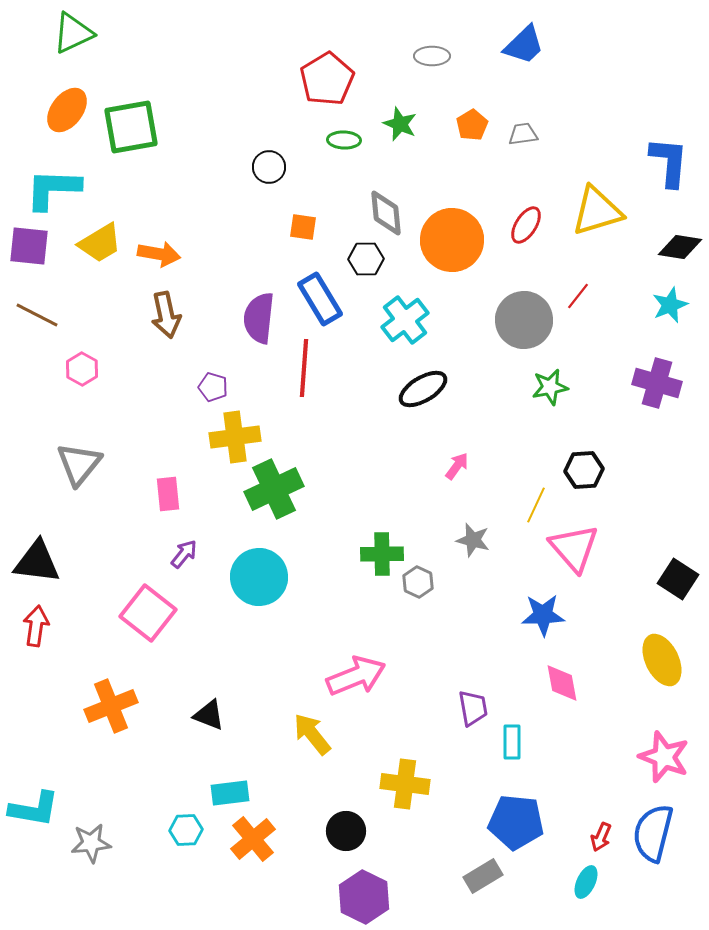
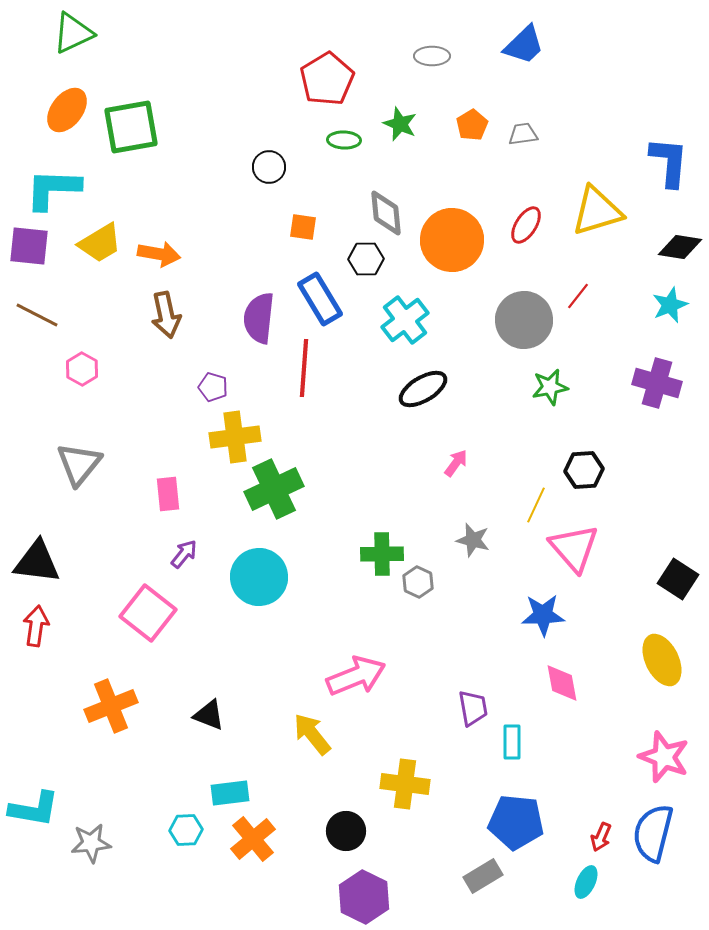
pink arrow at (457, 466): moved 1 px left, 3 px up
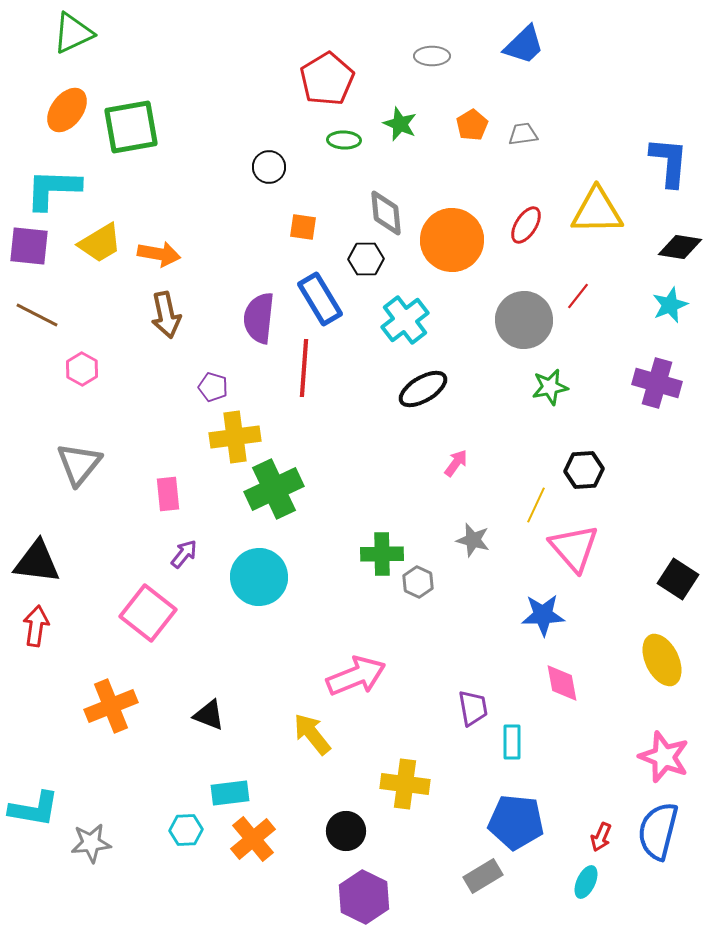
yellow triangle at (597, 211): rotated 16 degrees clockwise
blue semicircle at (653, 833): moved 5 px right, 2 px up
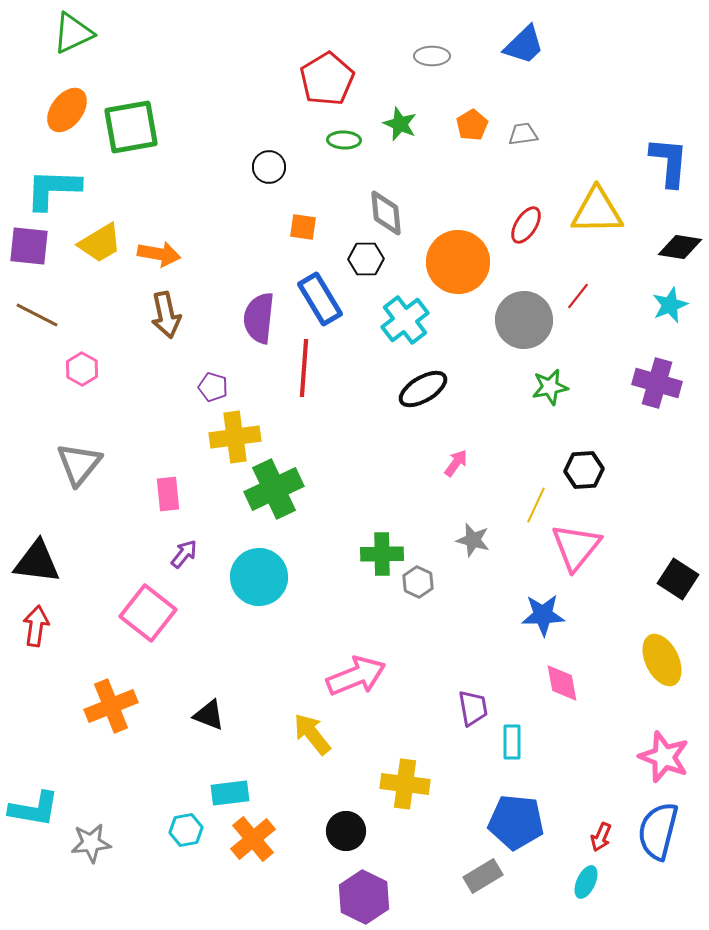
orange circle at (452, 240): moved 6 px right, 22 px down
pink triangle at (574, 548): moved 2 px right, 1 px up; rotated 20 degrees clockwise
cyan hexagon at (186, 830): rotated 8 degrees counterclockwise
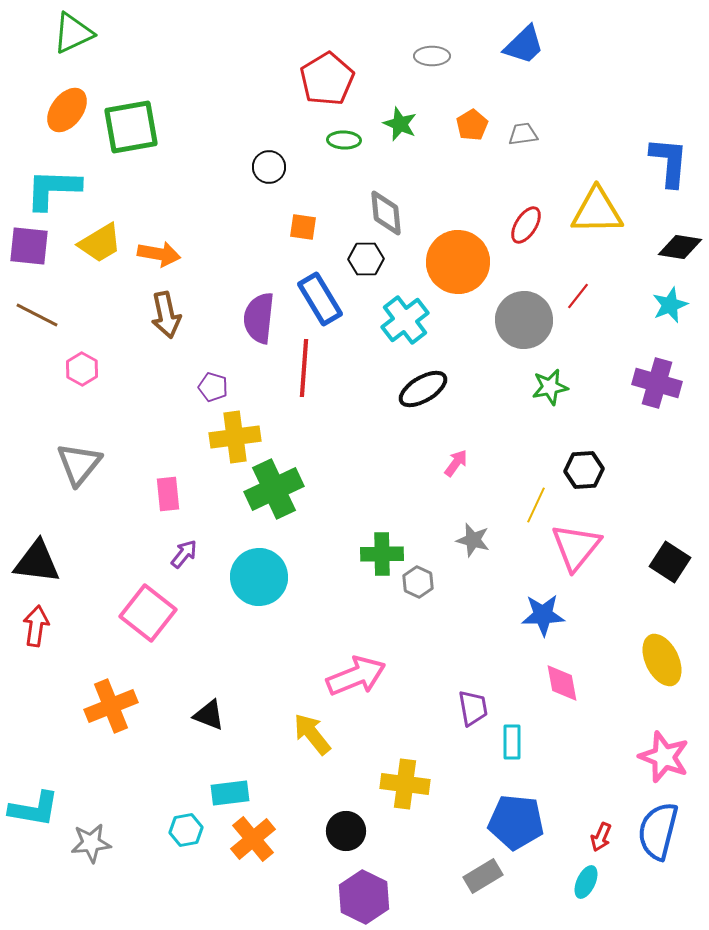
black square at (678, 579): moved 8 px left, 17 px up
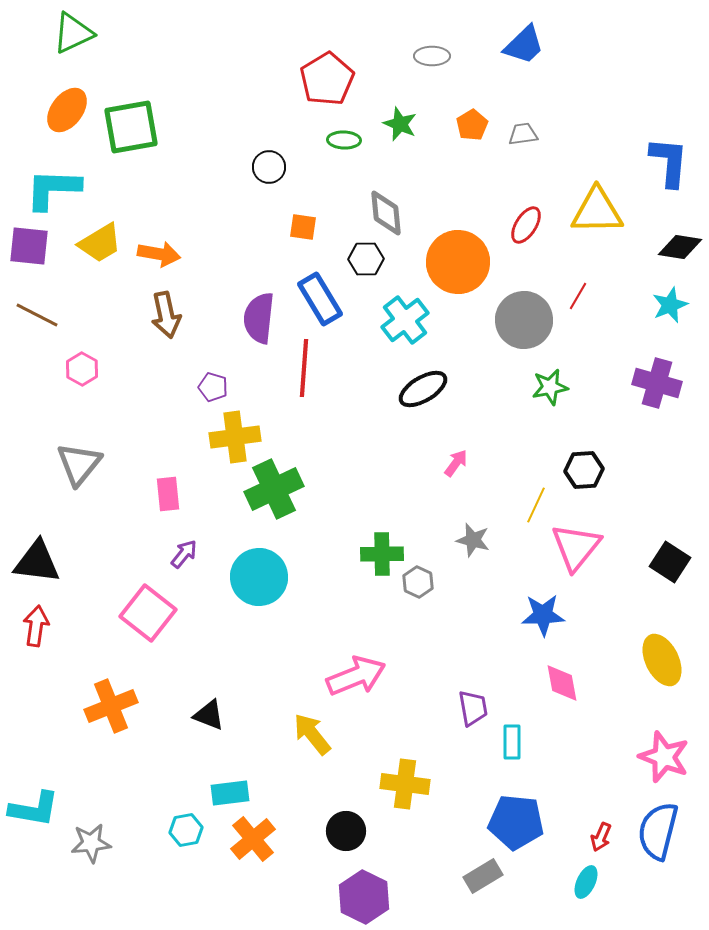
red line at (578, 296): rotated 8 degrees counterclockwise
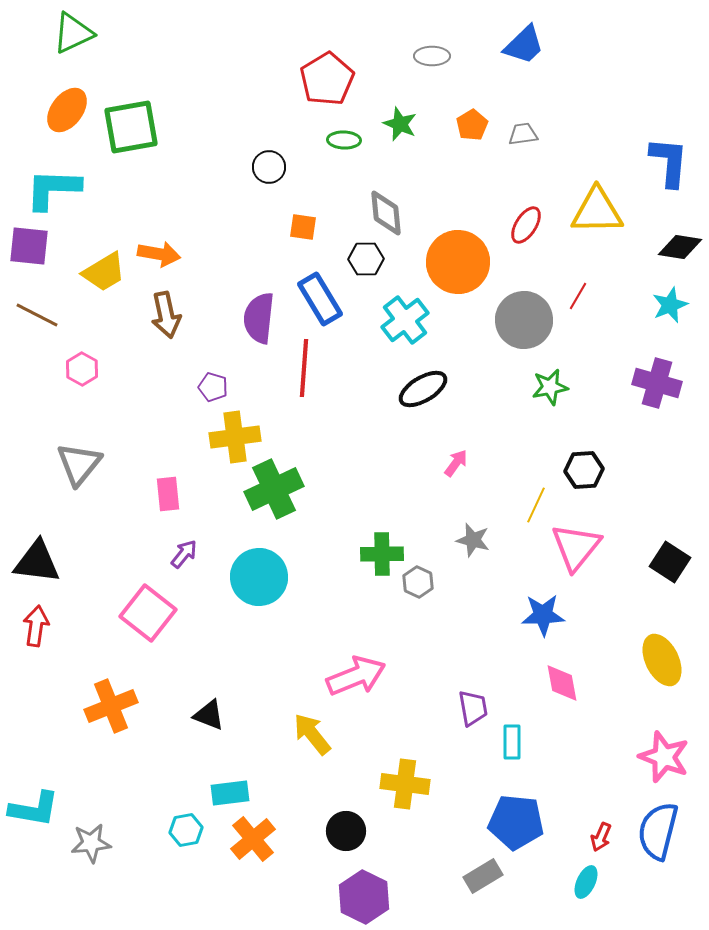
yellow trapezoid at (100, 243): moved 4 px right, 29 px down
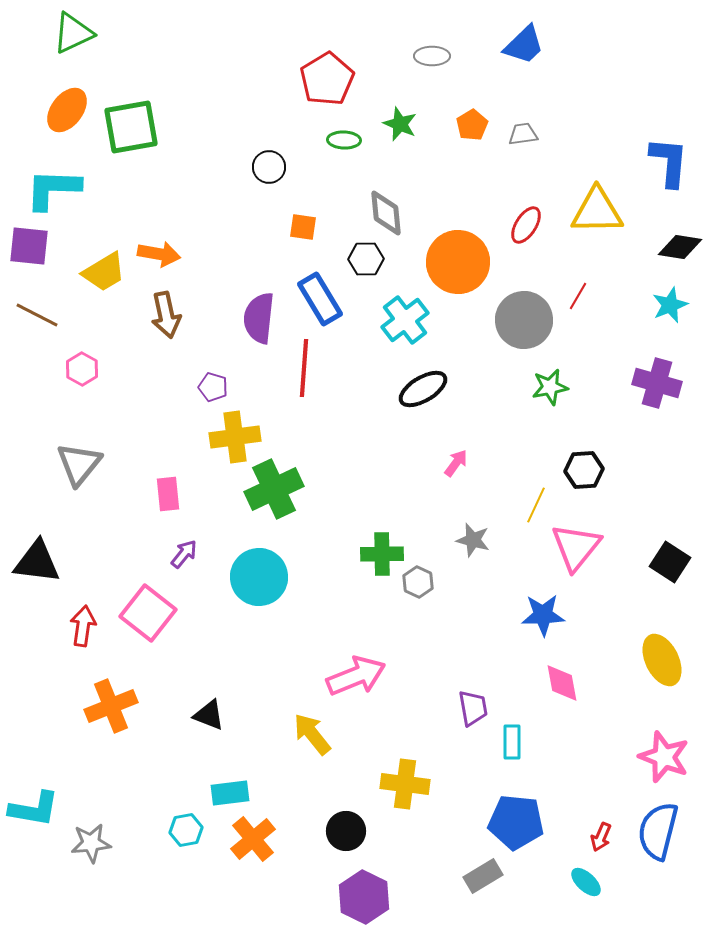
red arrow at (36, 626): moved 47 px right
cyan ellipse at (586, 882): rotated 72 degrees counterclockwise
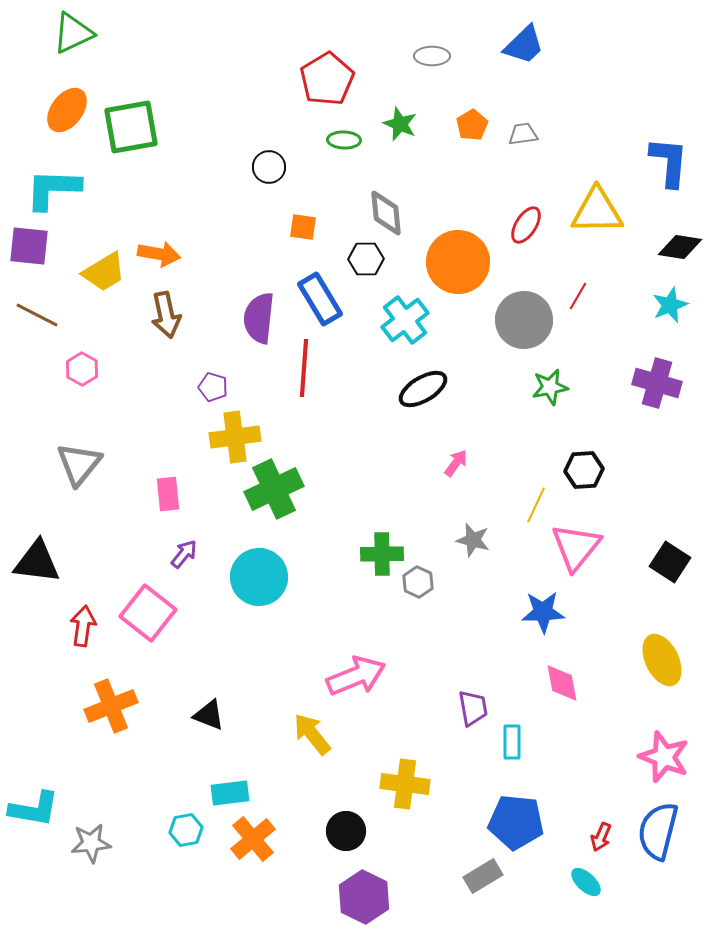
blue star at (543, 615): moved 3 px up
